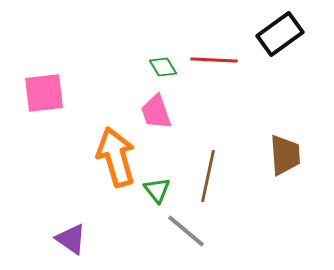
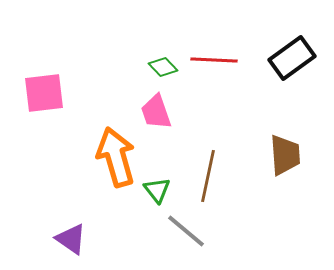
black rectangle: moved 12 px right, 24 px down
green diamond: rotated 12 degrees counterclockwise
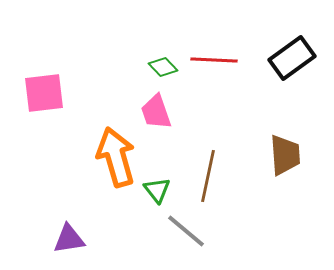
purple triangle: moved 2 px left; rotated 44 degrees counterclockwise
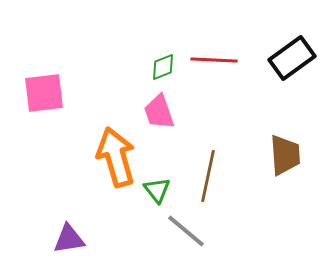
green diamond: rotated 68 degrees counterclockwise
pink trapezoid: moved 3 px right
